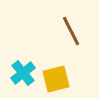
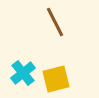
brown line: moved 16 px left, 9 px up
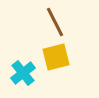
yellow square: moved 22 px up
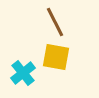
yellow square: rotated 24 degrees clockwise
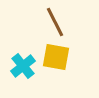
cyan cross: moved 7 px up
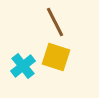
yellow square: rotated 8 degrees clockwise
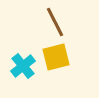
yellow square: rotated 32 degrees counterclockwise
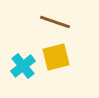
brown line: rotated 44 degrees counterclockwise
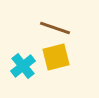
brown line: moved 6 px down
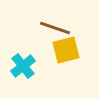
yellow square: moved 10 px right, 7 px up
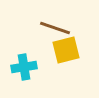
cyan cross: moved 1 px right, 1 px down; rotated 30 degrees clockwise
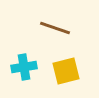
yellow square: moved 21 px down
